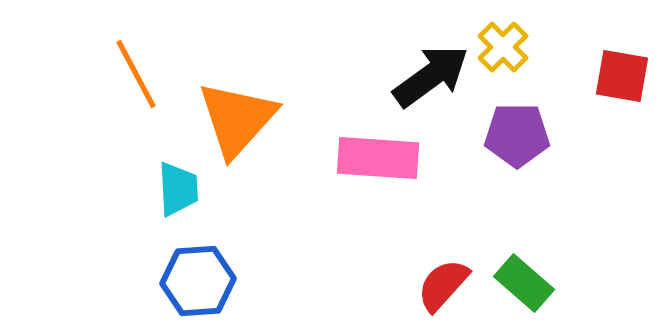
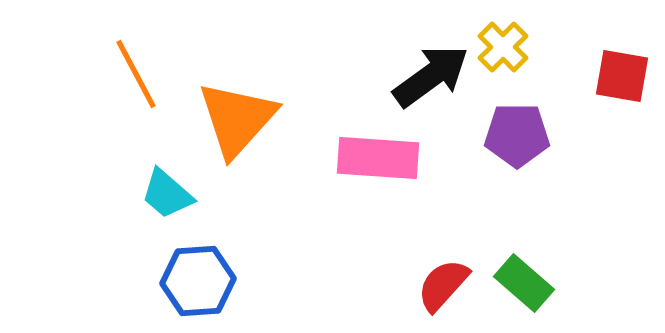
cyan trapezoid: moved 11 px left, 5 px down; rotated 134 degrees clockwise
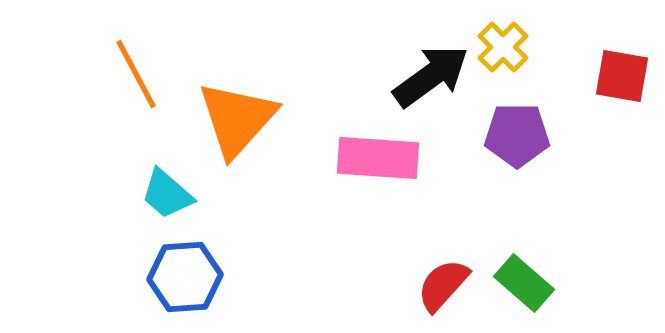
blue hexagon: moved 13 px left, 4 px up
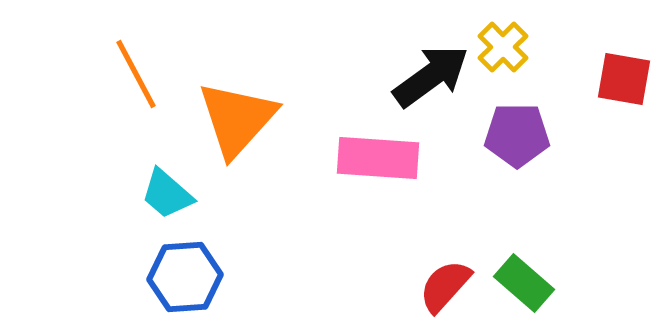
red square: moved 2 px right, 3 px down
red semicircle: moved 2 px right, 1 px down
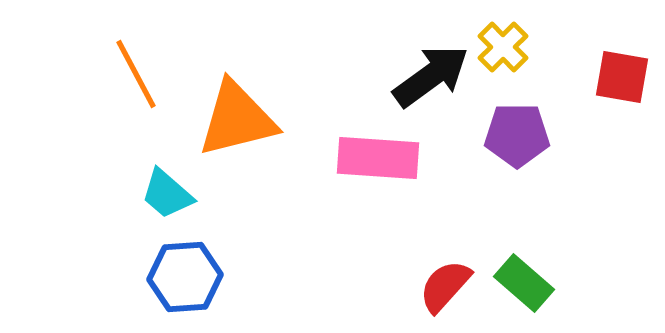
red square: moved 2 px left, 2 px up
orange triangle: rotated 34 degrees clockwise
